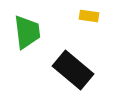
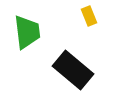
yellow rectangle: rotated 60 degrees clockwise
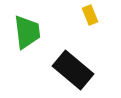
yellow rectangle: moved 1 px right, 1 px up
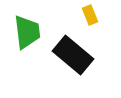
black rectangle: moved 15 px up
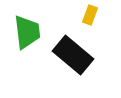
yellow rectangle: rotated 42 degrees clockwise
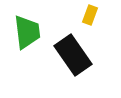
black rectangle: rotated 15 degrees clockwise
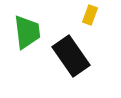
black rectangle: moved 2 px left, 1 px down
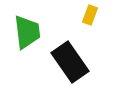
black rectangle: moved 1 px left, 6 px down
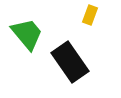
green trapezoid: moved 2 px down; rotated 33 degrees counterclockwise
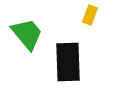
black rectangle: moved 2 px left; rotated 33 degrees clockwise
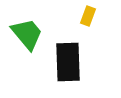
yellow rectangle: moved 2 px left, 1 px down
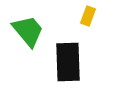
green trapezoid: moved 1 px right, 3 px up
